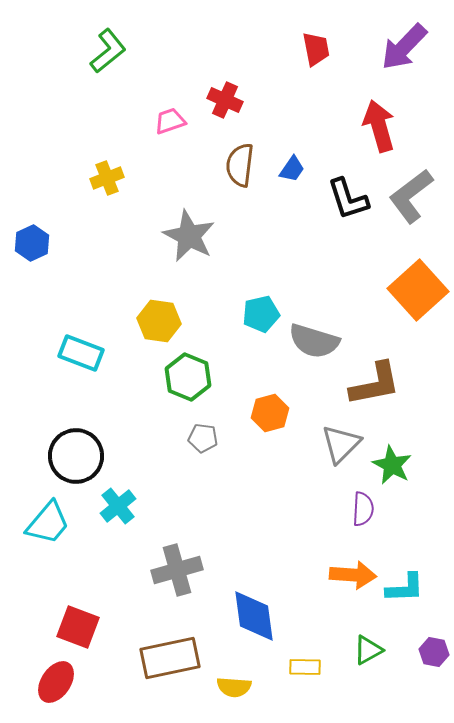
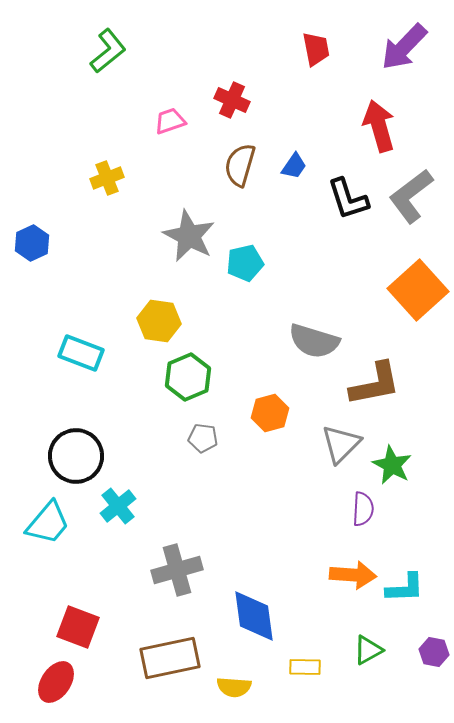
red cross: moved 7 px right
brown semicircle: rotated 9 degrees clockwise
blue trapezoid: moved 2 px right, 3 px up
cyan pentagon: moved 16 px left, 51 px up
green hexagon: rotated 15 degrees clockwise
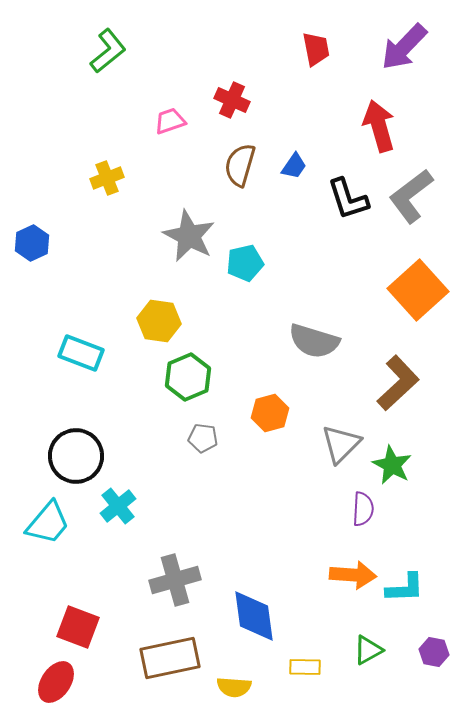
brown L-shape: moved 23 px right, 1 px up; rotated 32 degrees counterclockwise
gray cross: moved 2 px left, 10 px down
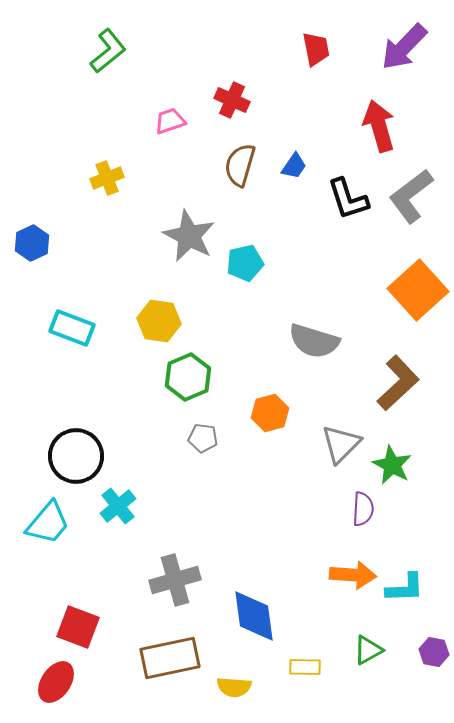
cyan rectangle: moved 9 px left, 25 px up
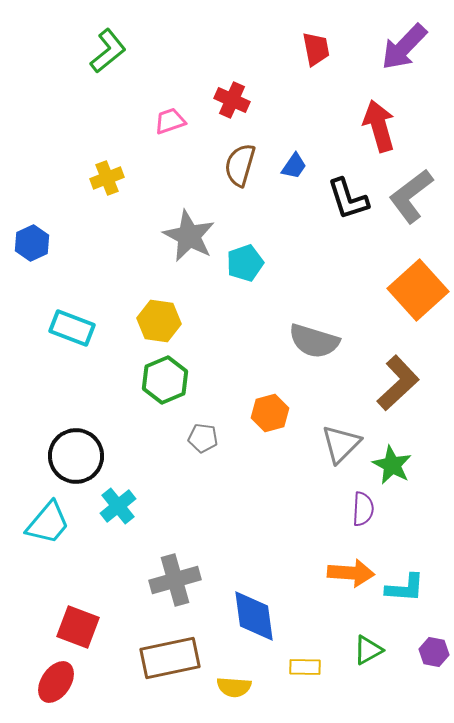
cyan pentagon: rotated 6 degrees counterclockwise
green hexagon: moved 23 px left, 3 px down
orange arrow: moved 2 px left, 2 px up
cyan L-shape: rotated 6 degrees clockwise
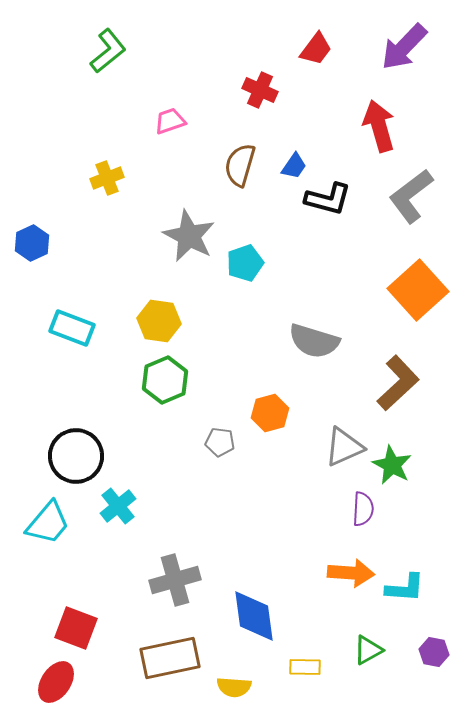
red trapezoid: rotated 48 degrees clockwise
red cross: moved 28 px right, 10 px up
black L-shape: moved 20 px left; rotated 57 degrees counterclockwise
gray pentagon: moved 17 px right, 4 px down
gray triangle: moved 3 px right, 3 px down; rotated 21 degrees clockwise
red square: moved 2 px left, 1 px down
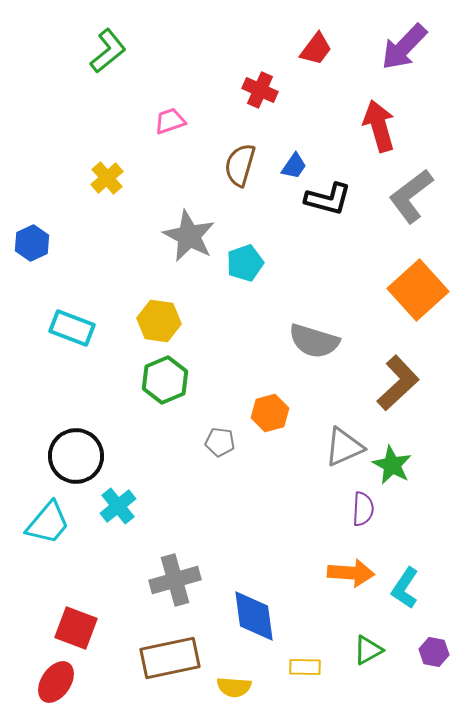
yellow cross: rotated 20 degrees counterclockwise
cyan L-shape: rotated 120 degrees clockwise
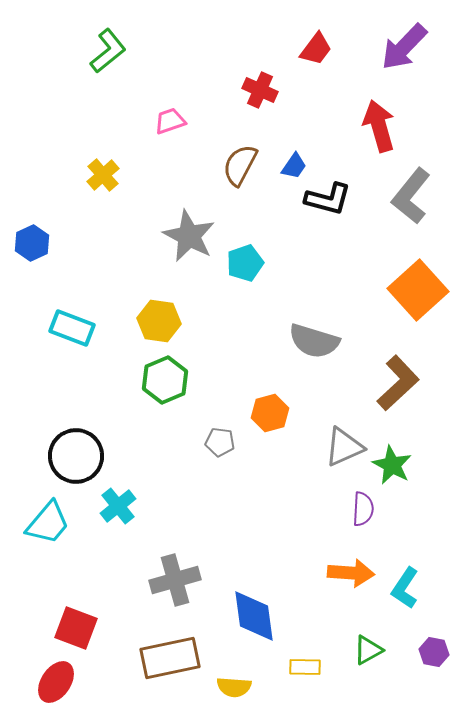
brown semicircle: rotated 12 degrees clockwise
yellow cross: moved 4 px left, 3 px up
gray L-shape: rotated 14 degrees counterclockwise
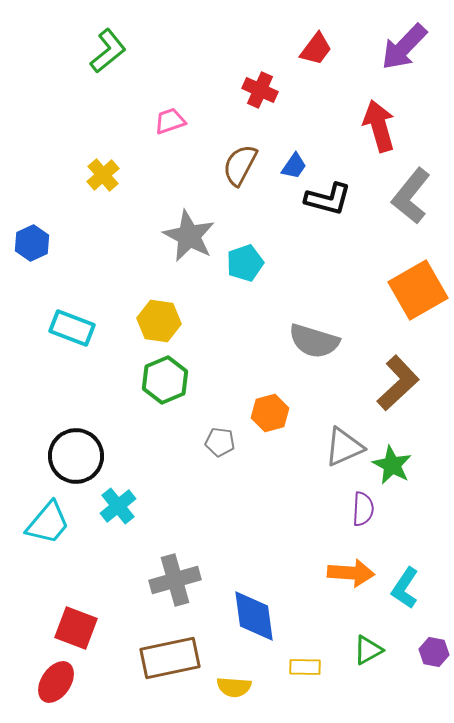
orange square: rotated 12 degrees clockwise
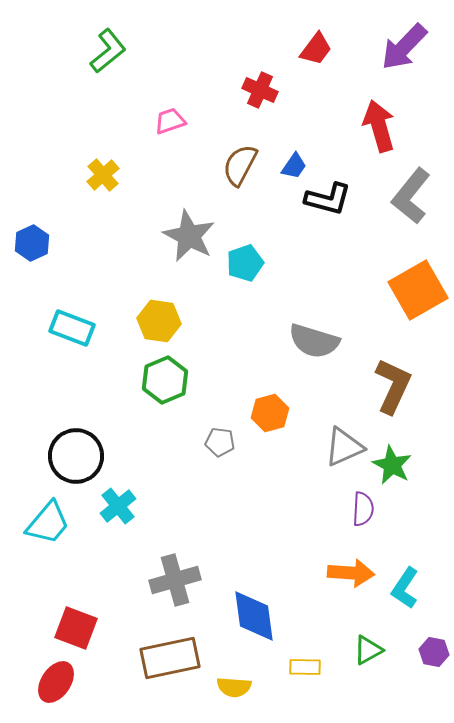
brown L-shape: moved 5 px left, 3 px down; rotated 22 degrees counterclockwise
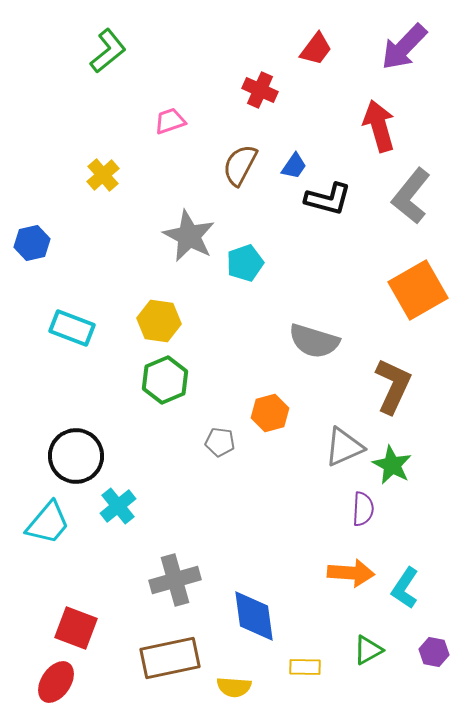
blue hexagon: rotated 12 degrees clockwise
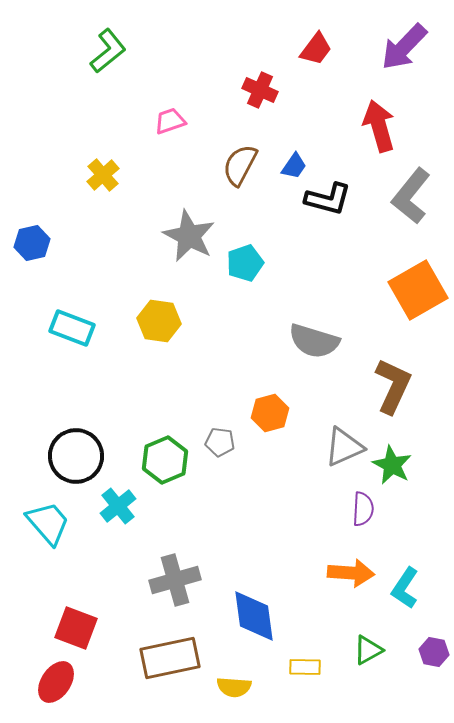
green hexagon: moved 80 px down
cyan trapezoid: rotated 81 degrees counterclockwise
